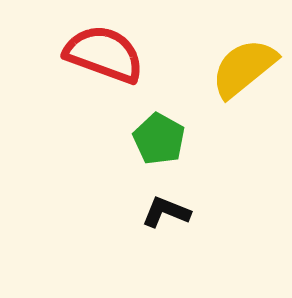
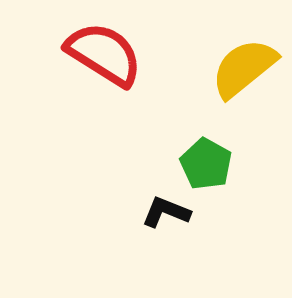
red semicircle: rotated 12 degrees clockwise
green pentagon: moved 47 px right, 25 px down
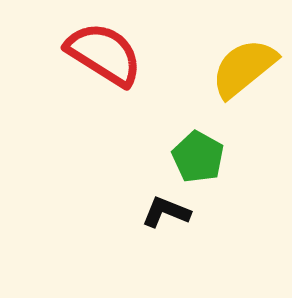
green pentagon: moved 8 px left, 7 px up
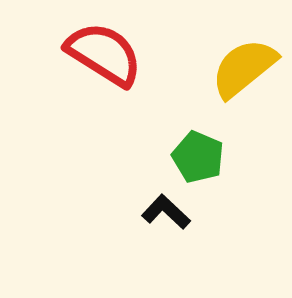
green pentagon: rotated 6 degrees counterclockwise
black L-shape: rotated 21 degrees clockwise
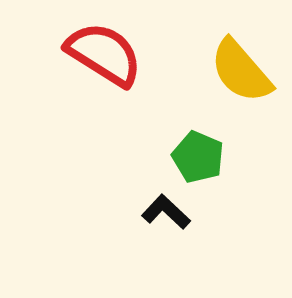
yellow semicircle: moved 3 px left, 3 px down; rotated 92 degrees counterclockwise
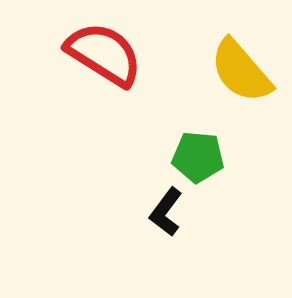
green pentagon: rotated 18 degrees counterclockwise
black L-shape: rotated 96 degrees counterclockwise
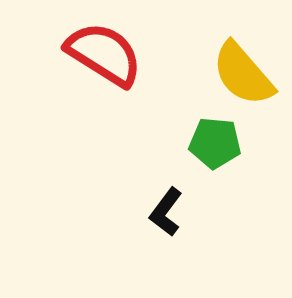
yellow semicircle: moved 2 px right, 3 px down
green pentagon: moved 17 px right, 14 px up
